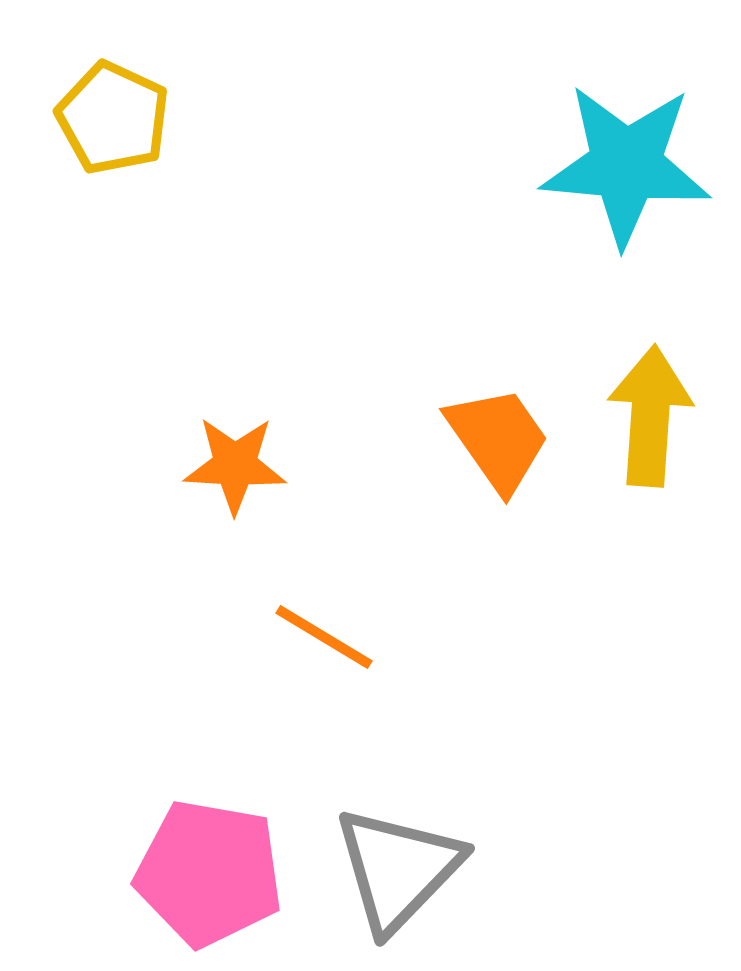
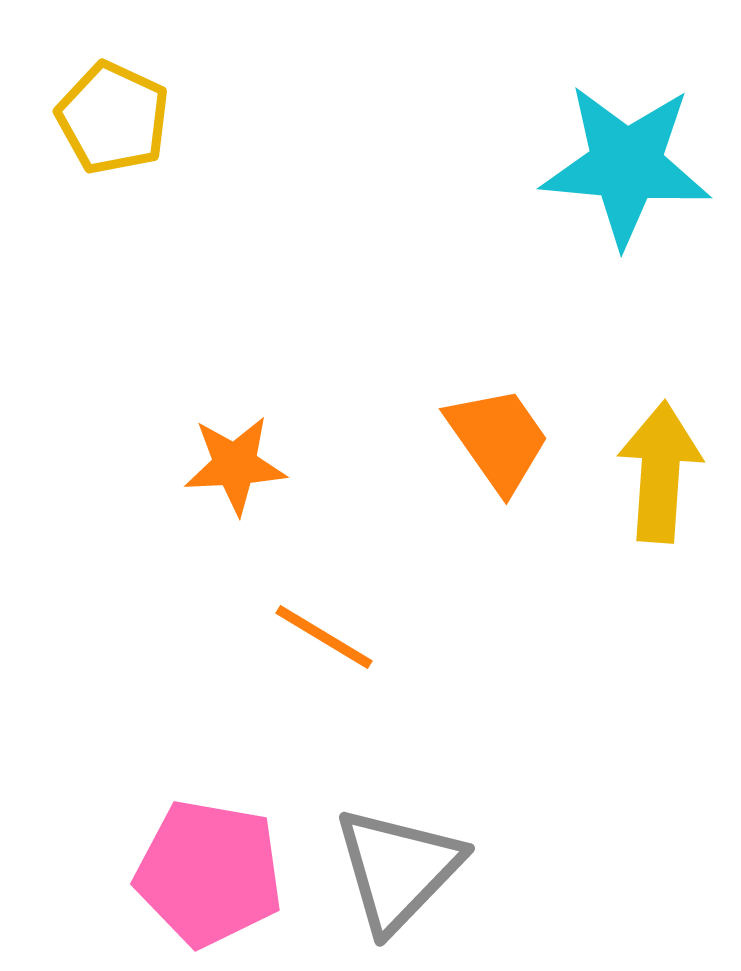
yellow arrow: moved 10 px right, 56 px down
orange star: rotated 6 degrees counterclockwise
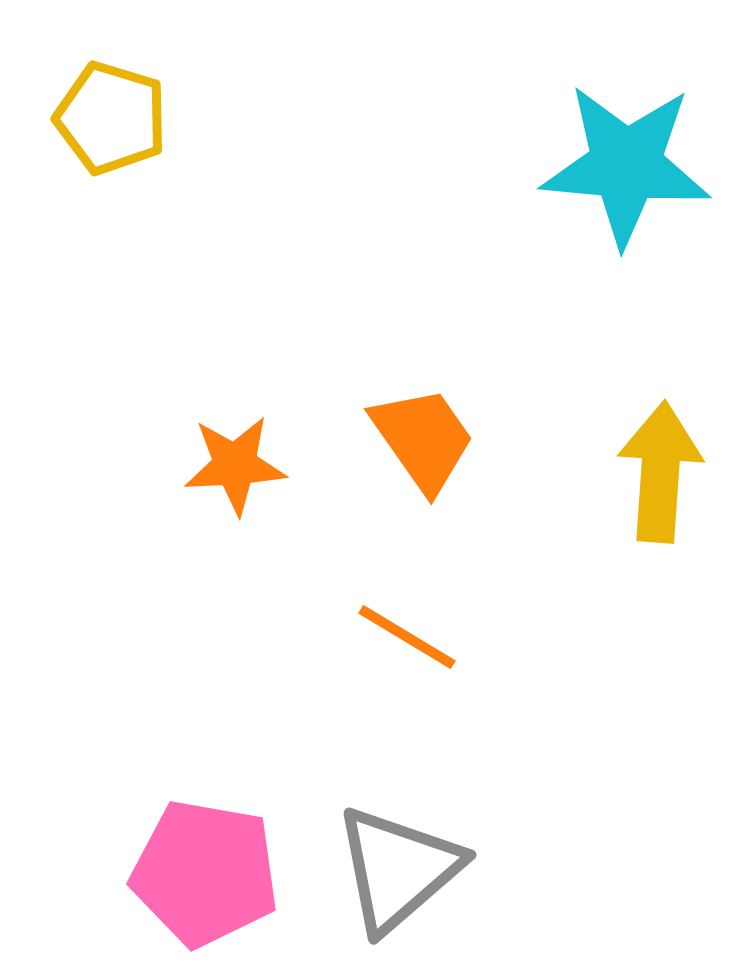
yellow pentagon: moved 2 px left; rotated 8 degrees counterclockwise
orange trapezoid: moved 75 px left
orange line: moved 83 px right
gray triangle: rotated 5 degrees clockwise
pink pentagon: moved 4 px left
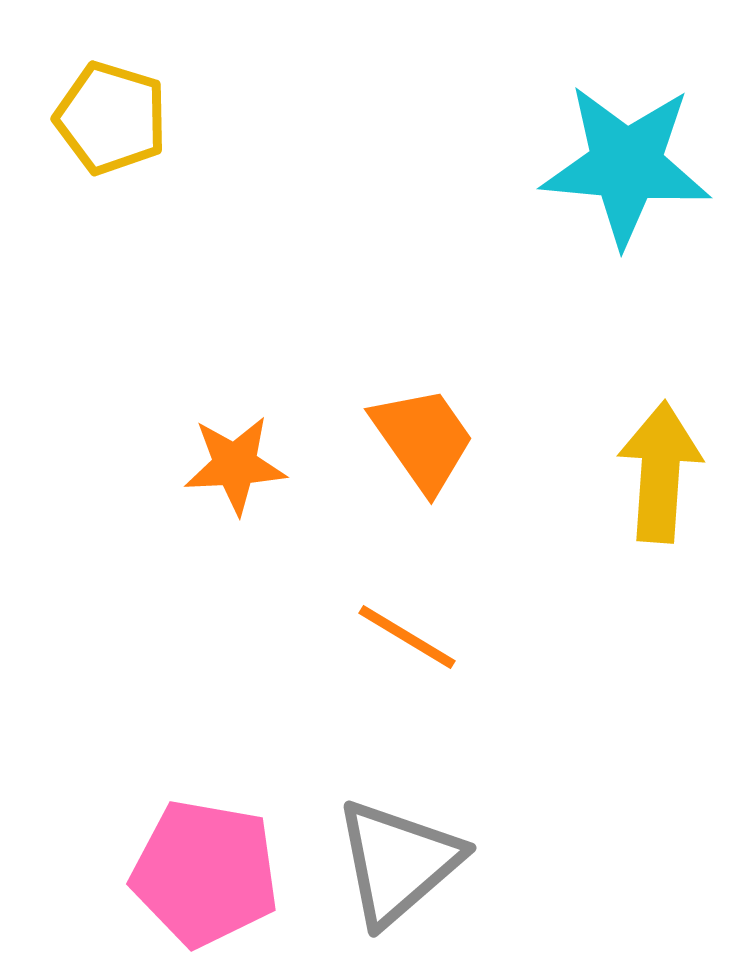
gray triangle: moved 7 px up
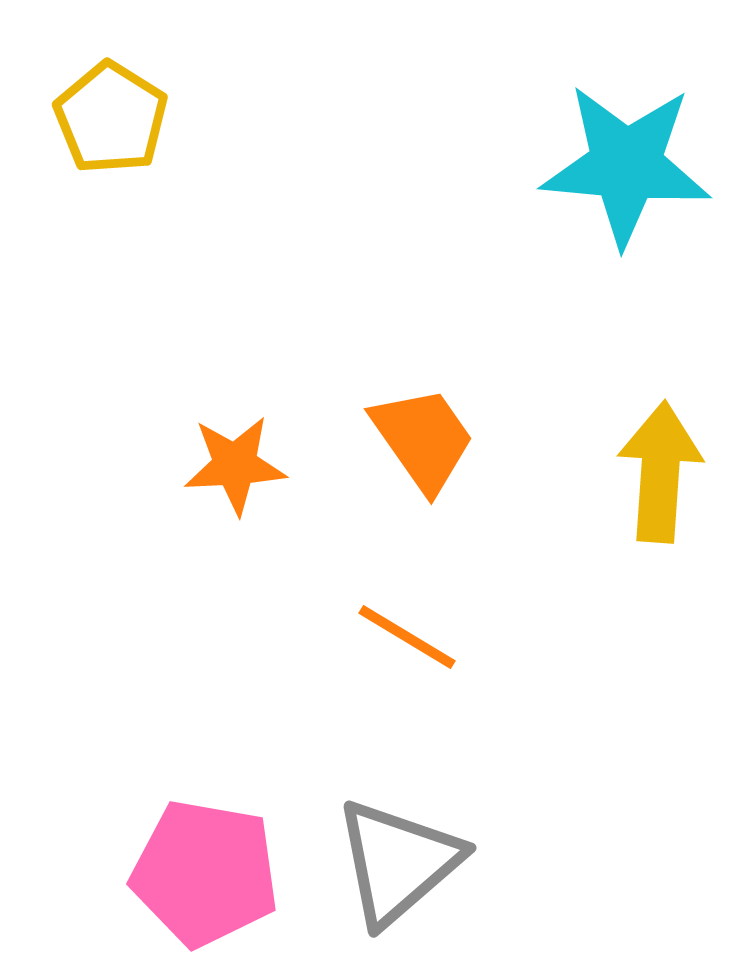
yellow pentagon: rotated 15 degrees clockwise
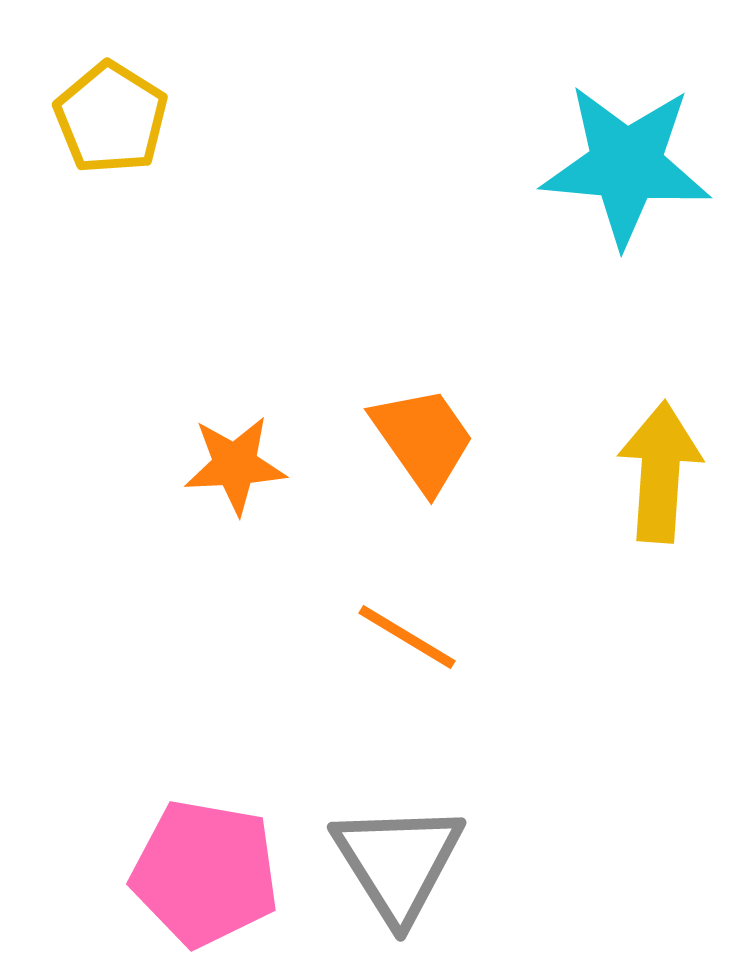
gray triangle: rotated 21 degrees counterclockwise
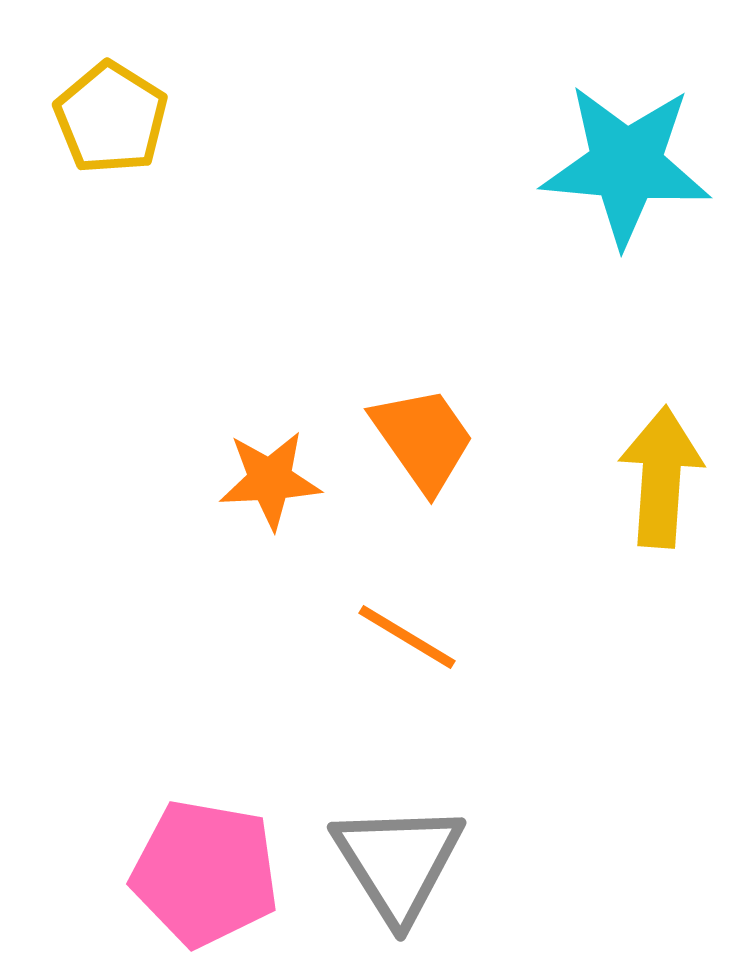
orange star: moved 35 px right, 15 px down
yellow arrow: moved 1 px right, 5 px down
